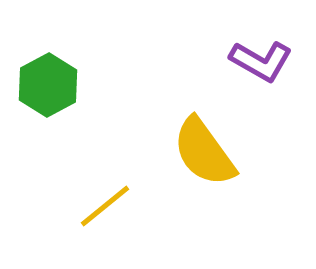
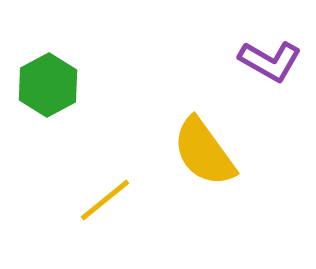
purple L-shape: moved 9 px right
yellow line: moved 6 px up
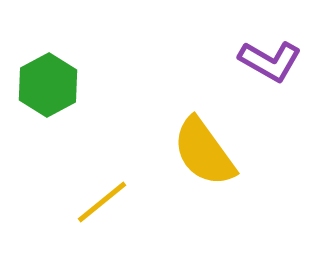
yellow line: moved 3 px left, 2 px down
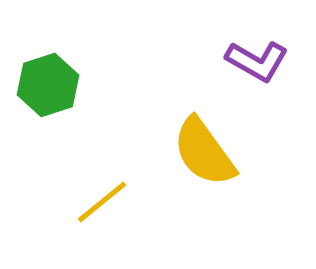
purple L-shape: moved 13 px left
green hexagon: rotated 10 degrees clockwise
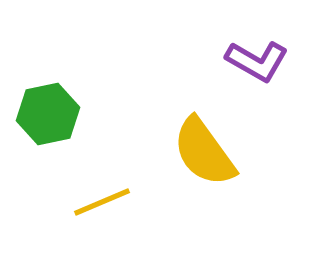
green hexagon: moved 29 px down; rotated 6 degrees clockwise
yellow line: rotated 16 degrees clockwise
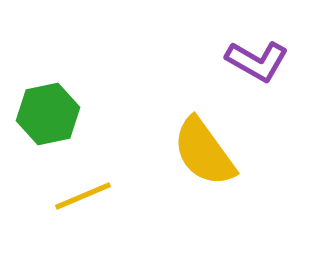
yellow line: moved 19 px left, 6 px up
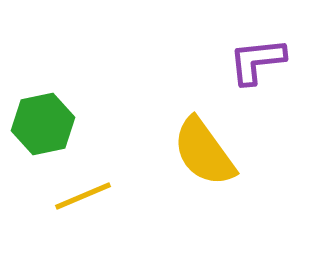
purple L-shape: rotated 144 degrees clockwise
green hexagon: moved 5 px left, 10 px down
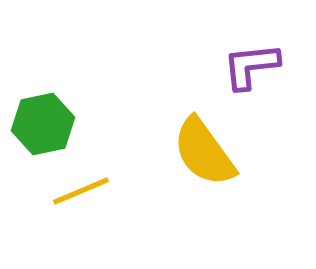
purple L-shape: moved 6 px left, 5 px down
yellow line: moved 2 px left, 5 px up
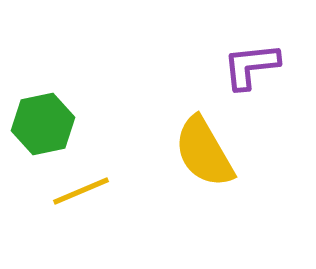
yellow semicircle: rotated 6 degrees clockwise
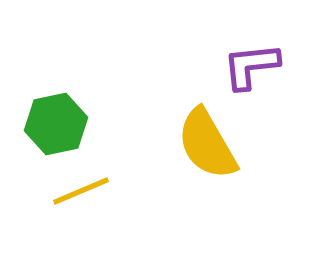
green hexagon: moved 13 px right
yellow semicircle: moved 3 px right, 8 px up
